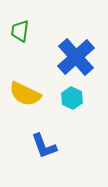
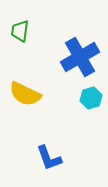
blue cross: moved 4 px right; rotated 12 degrees clockwise
cyan hexagon: moved 19 px right; rotated 20 degrees clockwise
blue L-shape: moved 5 px right, 12 px down
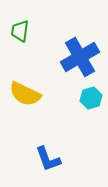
blue L-shape: moved 1 px left, 1 px down
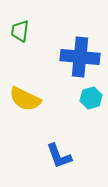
blue cross: rotated 36 degrees clockwise
yellow semicircle: moved 5 px down
blue L-shape: moved 11 px right, 3 px up
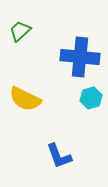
green trapezoid: rotated 40 degrees clockwise
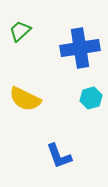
blue cross: moved 9 px up; rotated 15 degrees counterclockwise
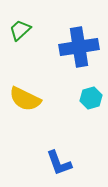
green trapezoid: moved 1 px up
blue cross: moved 1 px left, 1 px up
blue L-shape: moved 7 px down
